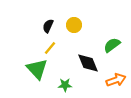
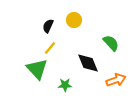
yellow circle: moved 5 px up
green semicircle: moved 1 px left, 2 px up; rotated 84 degrees clockwise
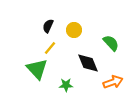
yellow circle: moved 10 px down
orange arrow: moved 3 px left, 2 px down
green star: moved 1 px right
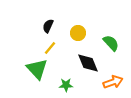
yellow circle: moved 4 px right, 3 px down
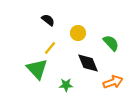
black semicircle: moved 6 px up; rotated 104 degrees clockwise
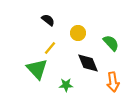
orange arrow: rotated 102 degrees clockwise
